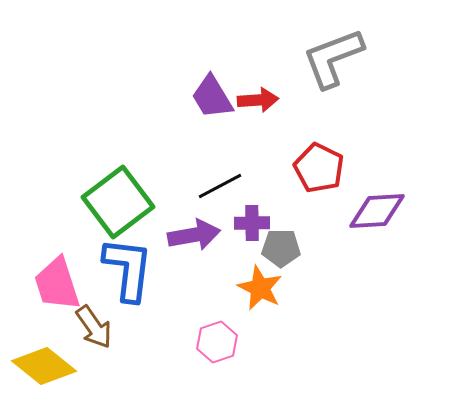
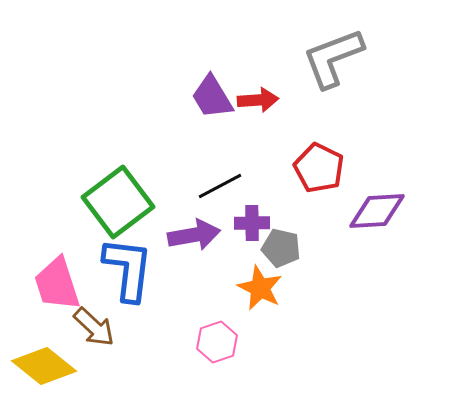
gray pentagon: rotated 12 degrees clockwise
brown arrow: rotated 12 degrees counterclockwise
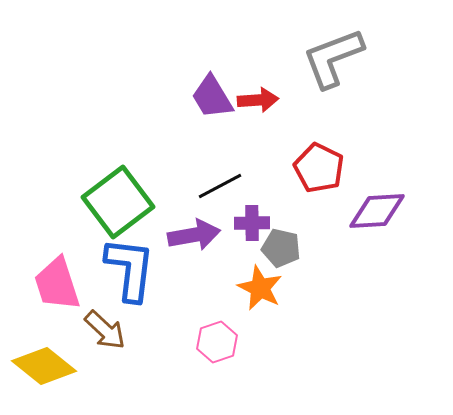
blue L-shape: moved 2 px right
brown arrow: moved 11 px right, 3 px down
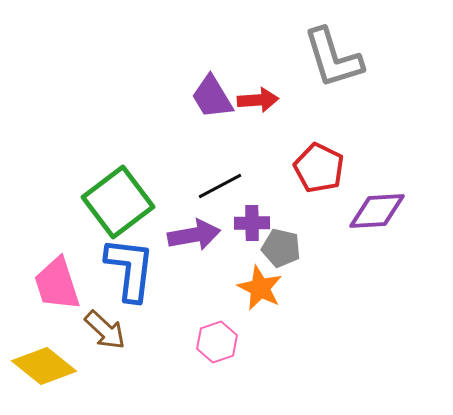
gray L-shape: rotated 86 degrees counterclockwise
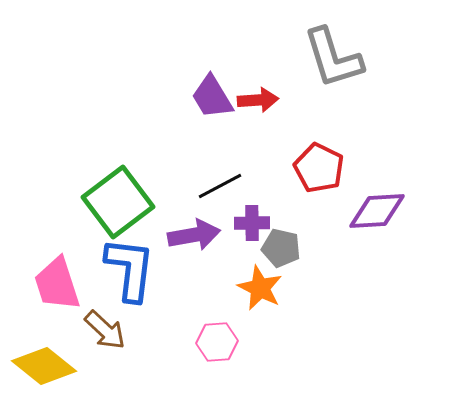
pink hexagon: rotated 15 degrees clockwise
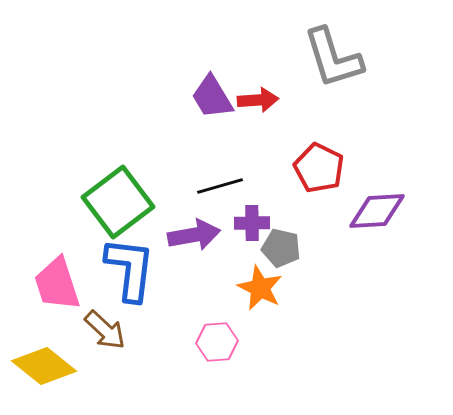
black line: rotated 12 degrees clockwise
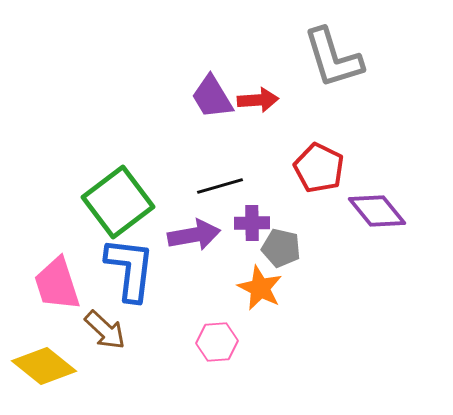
purple diamond: rotated 54 degrees clockwise
